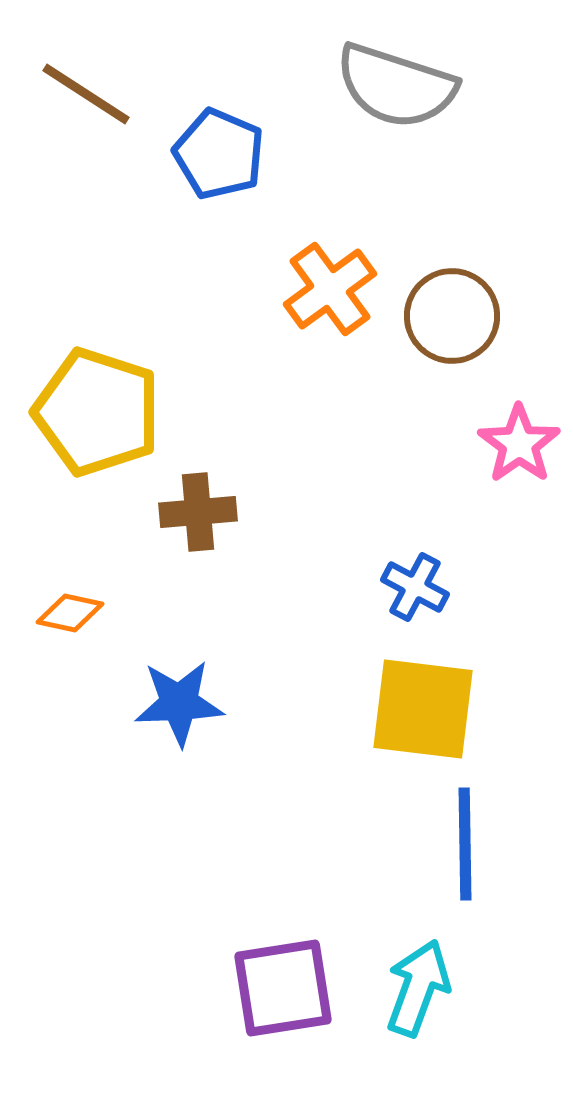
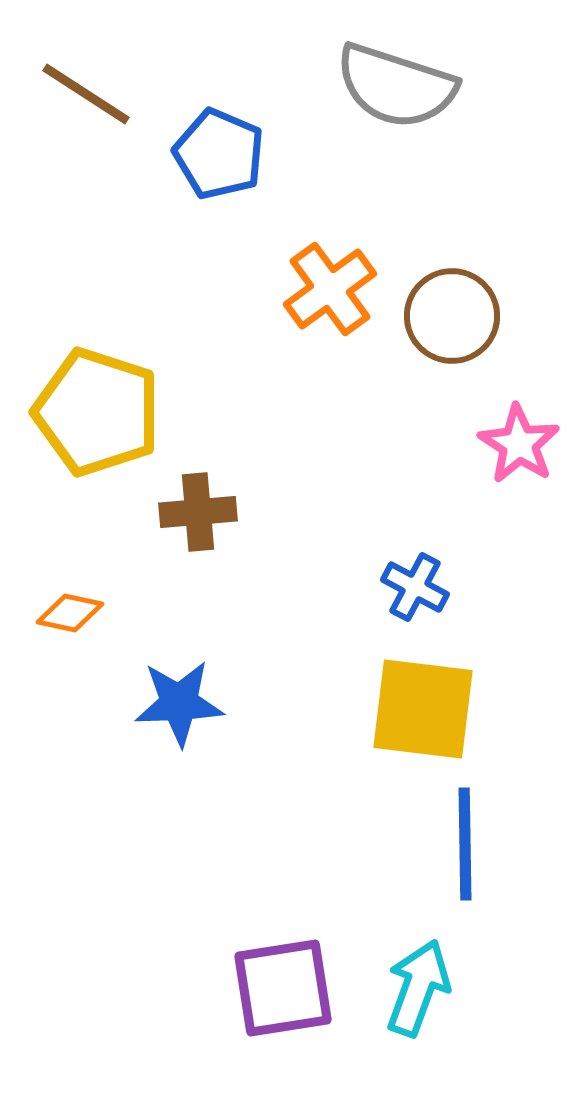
pink star: rotated 4 degrees counterclockwise
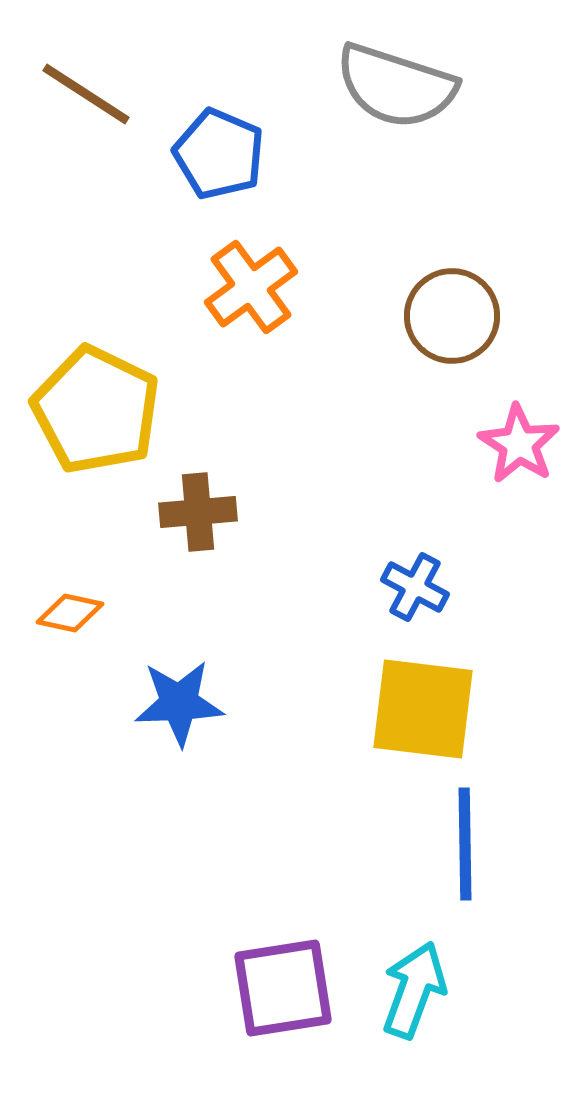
orange cross: moved 79 px left, 2 px up
yellow pentagon: moved 1 px left, 2 px up; rotated 8 degrees clockwise
cyan arrow: moved 4 px left, 2 px down
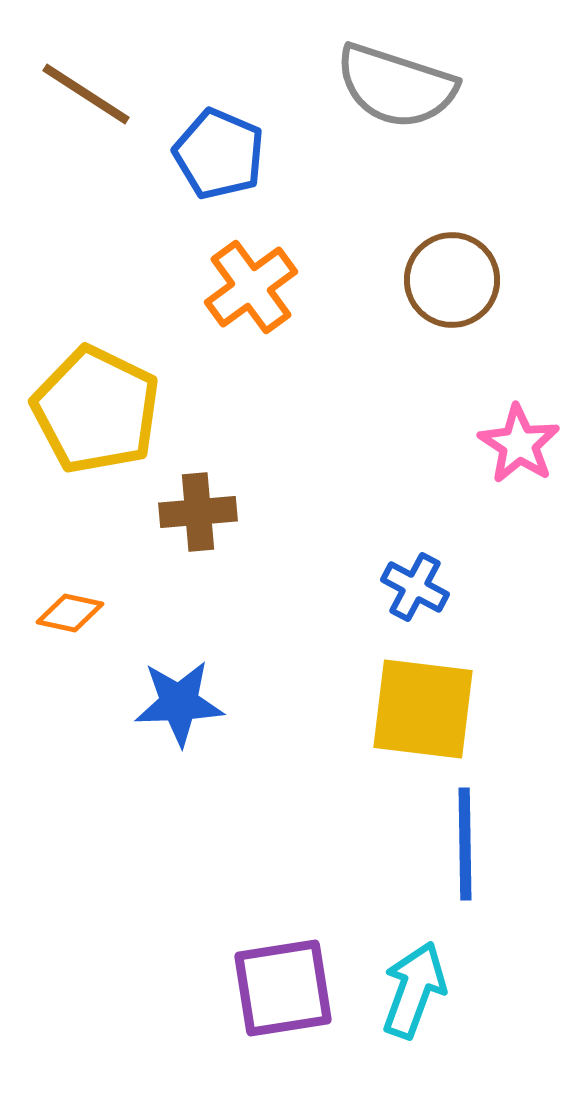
brown circle: moved 36 px up
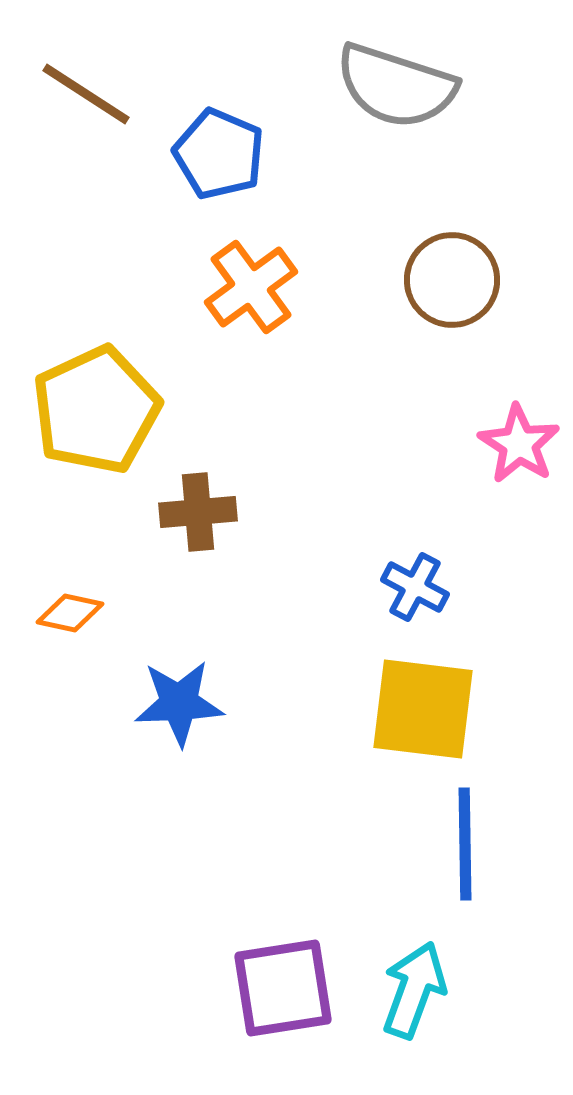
yellow pentagon: rotated 21 degrees clockwise
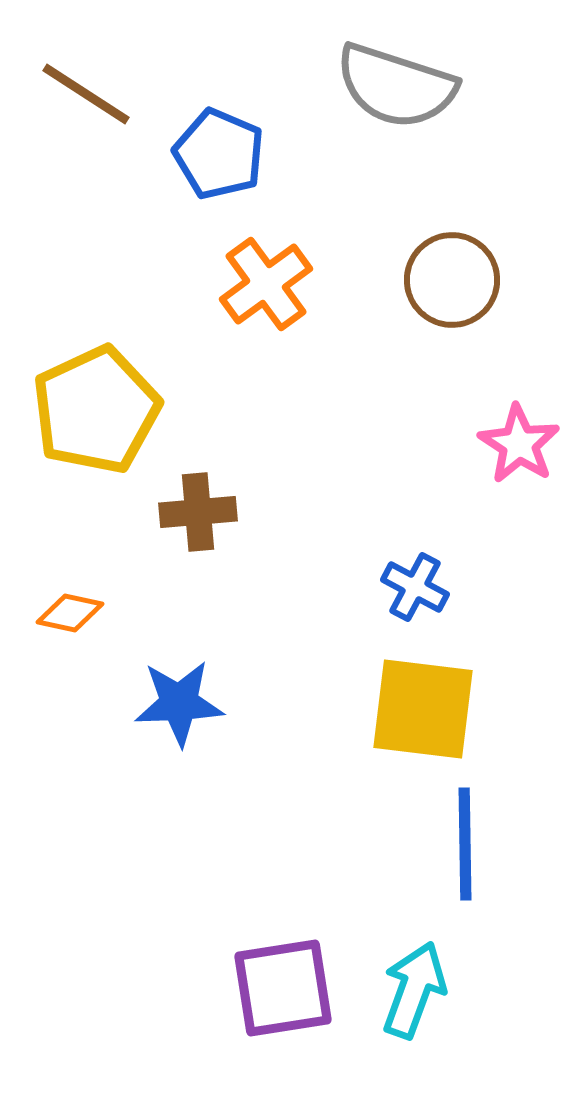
orange cross: moved 15 px right, 3 px up
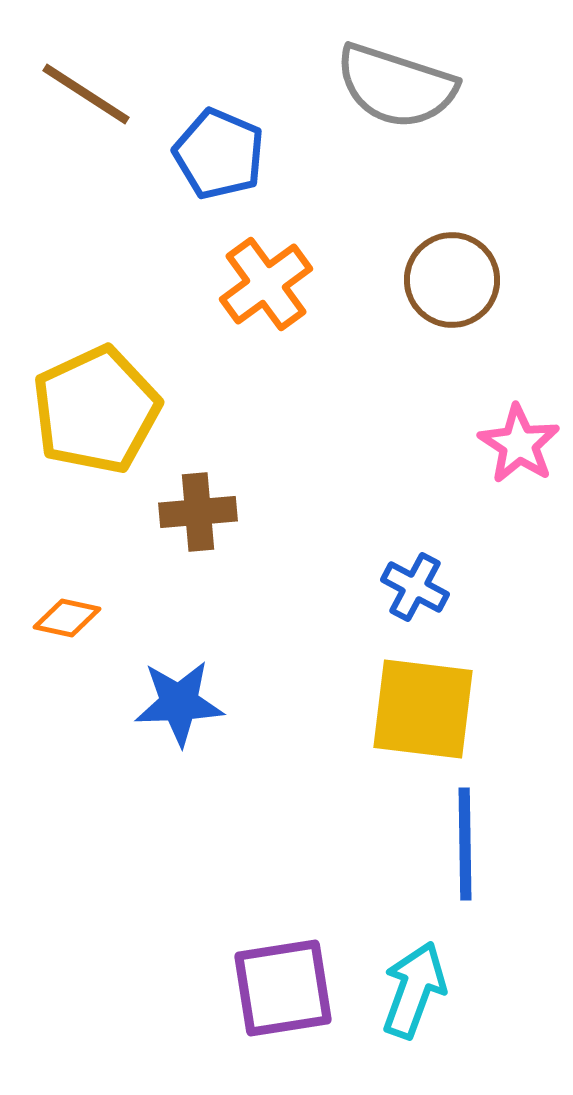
orange diamond: moved 3 px left, 5 px down
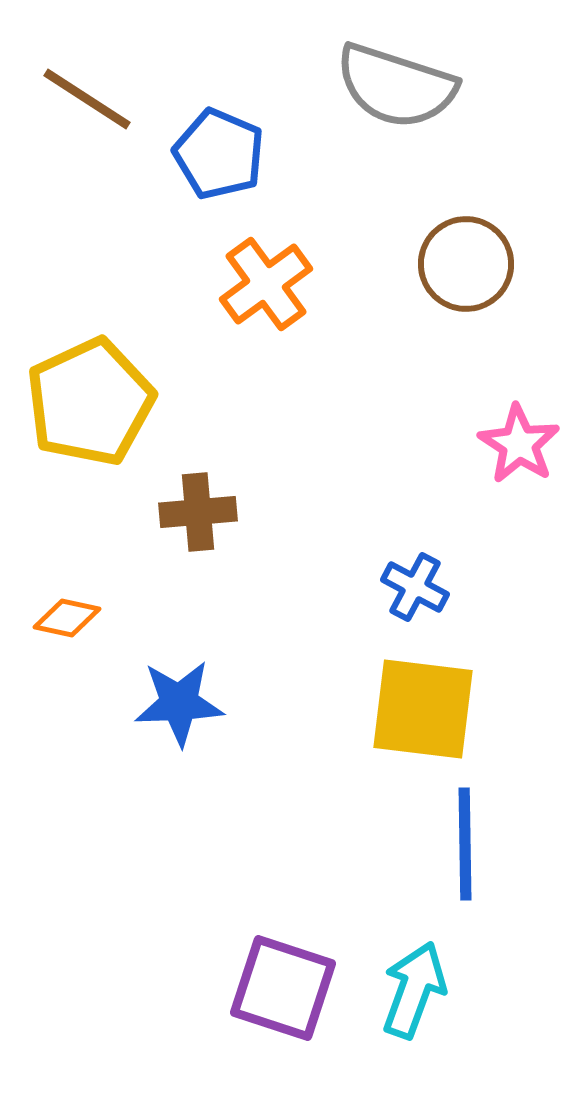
brown line: moved 1 px right, 5 px down
brown circle: moved 14 px right, 16 px up
yellow pentagon: moved 6 px left, 8 px up
purple square: rotated 27 degrees clockwise
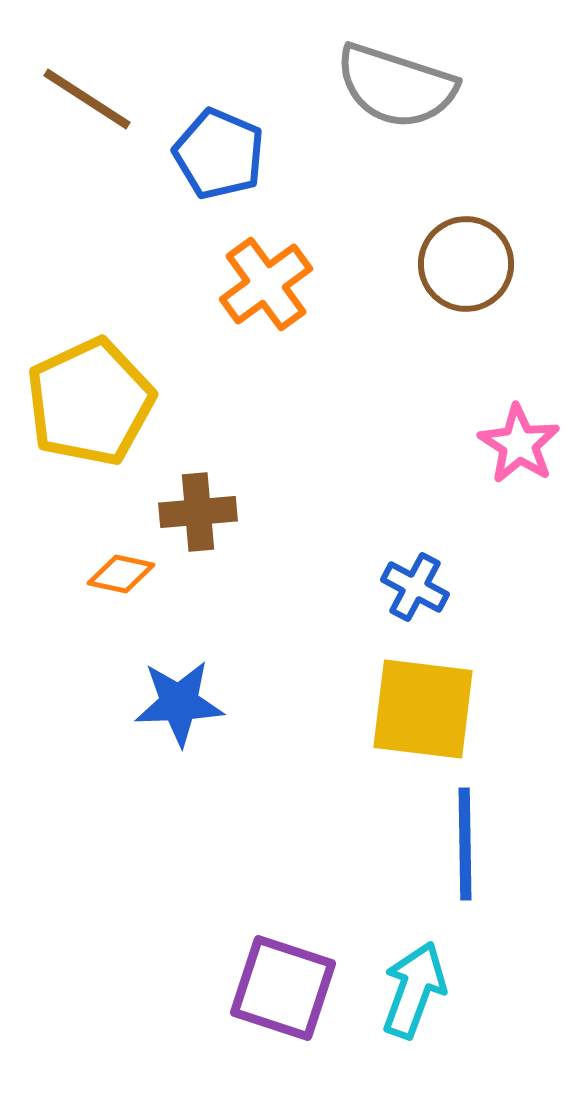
orange diamond: moved 54 px right, 44 px up
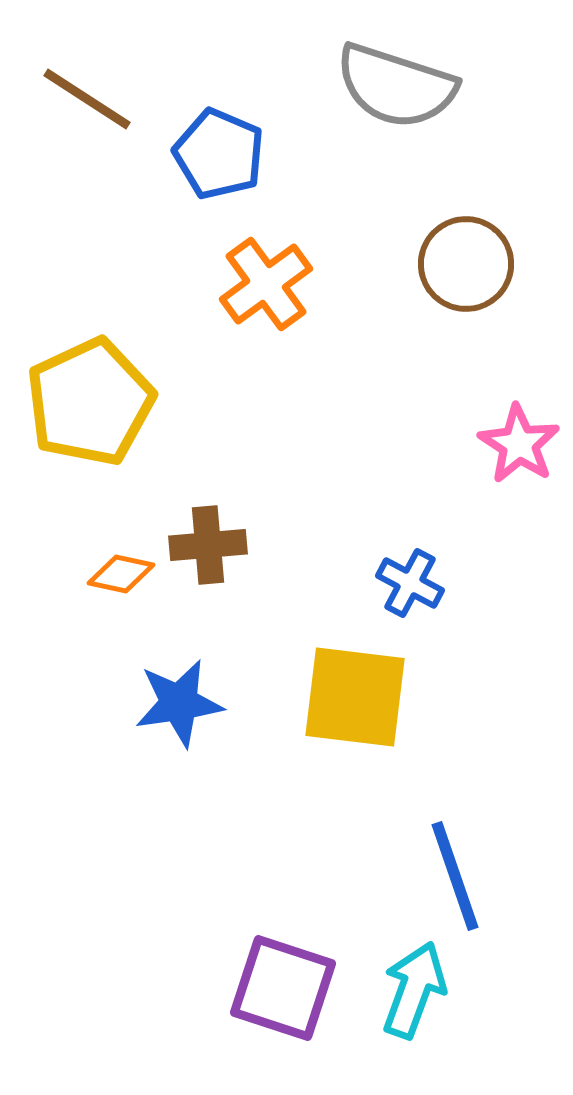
brown cross: moved 10 px right, 33 px down
blue cross: moved 5 px left, 4 px up
blue star: rotated 6 degrees counterclockwise
yellow square: moved 68 px left, 12 px up
blue line: moved 10 px left, 32 px down; rotated 18 degrees counterclockwise
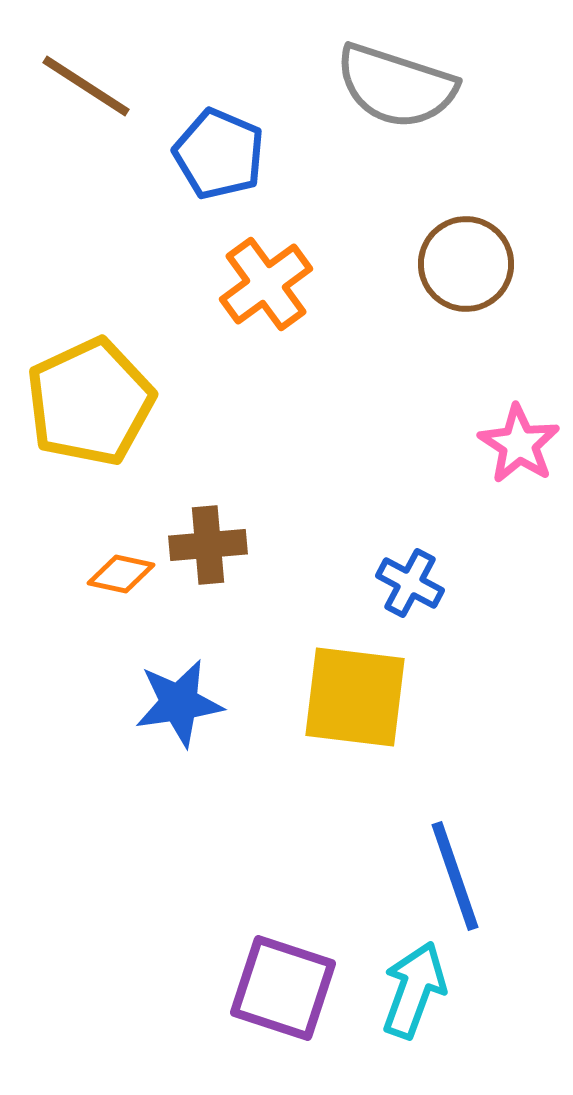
brown line: moved 1 px left, 13 px up
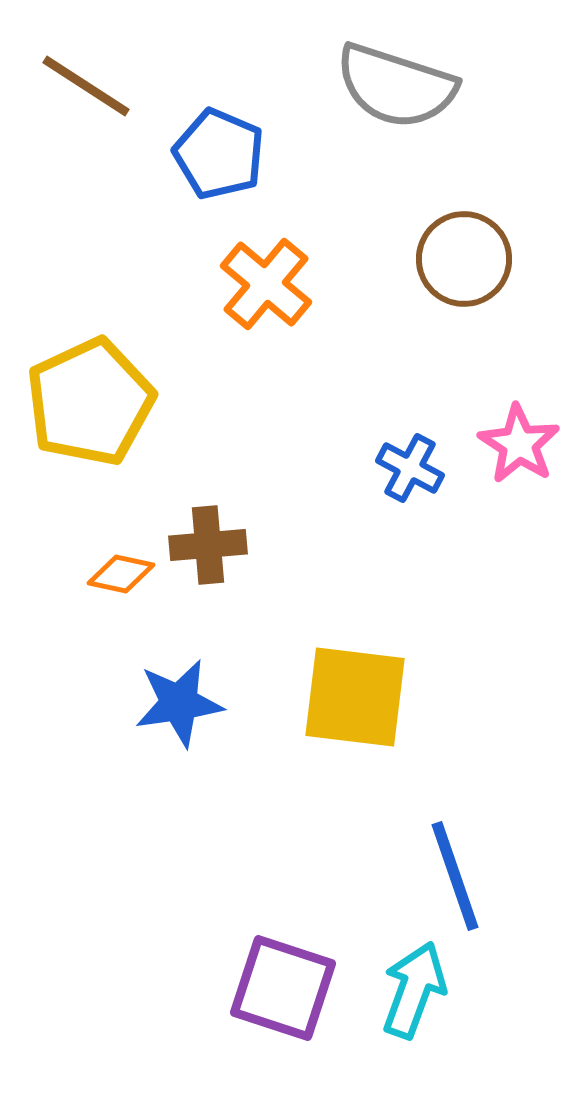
brown circle: moved 2 px left, 5 px up
orange cross: rotated 14 degrees counterclockwise
blue cross: moved 115 px up
